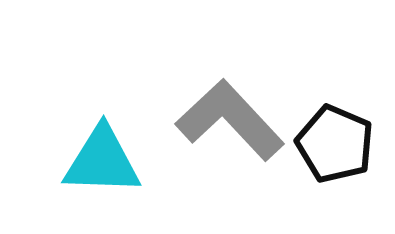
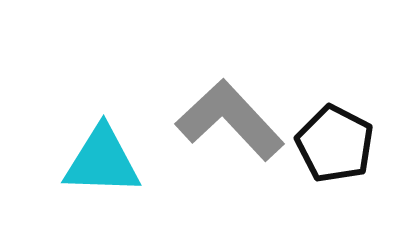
black pentagon: rotated 4 degrees clockwise
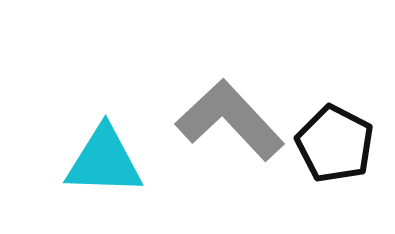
cyan triangle: moved 2 px right
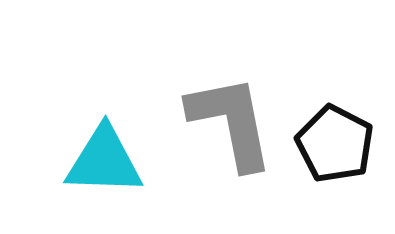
gray L-shape: moved 1 px right, 2 px down; rotated 32 degrees clockwise
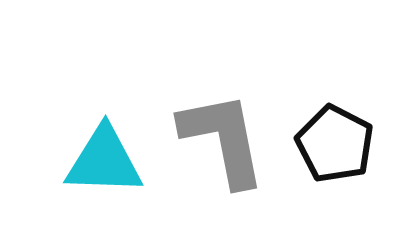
gray L-shape: moved 8 px left, 17 px down
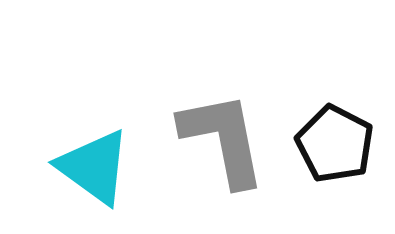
cyan triangle: moved 10 px left, 6 px down; rotated 34 degrees clockwise
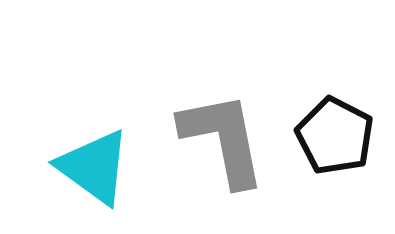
black pentagon: moved 8 px up
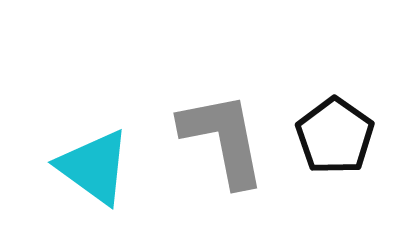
black pentagon: rotated 8 degrees clockwise
